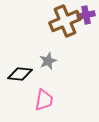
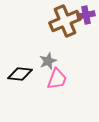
pink trapezoid: moved 13 px right, 21 px up; rotated 10 degrees clockwise
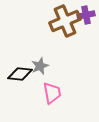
gray star: moved 8 px left, 5 px down
pink trapezoid: moved 5 px left, 14 px down; rotated 30 degrees counterclockwise
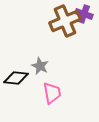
purple cross: moved 2 px left, 1 px up; rotated 30 degrees clockwise
gray star: rotated 24 degrees counterclockwise
black diamond: moved 4 px left, 4 px down
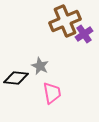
purple cross: moved 20 px down; rotated 36 degrees clockwise
